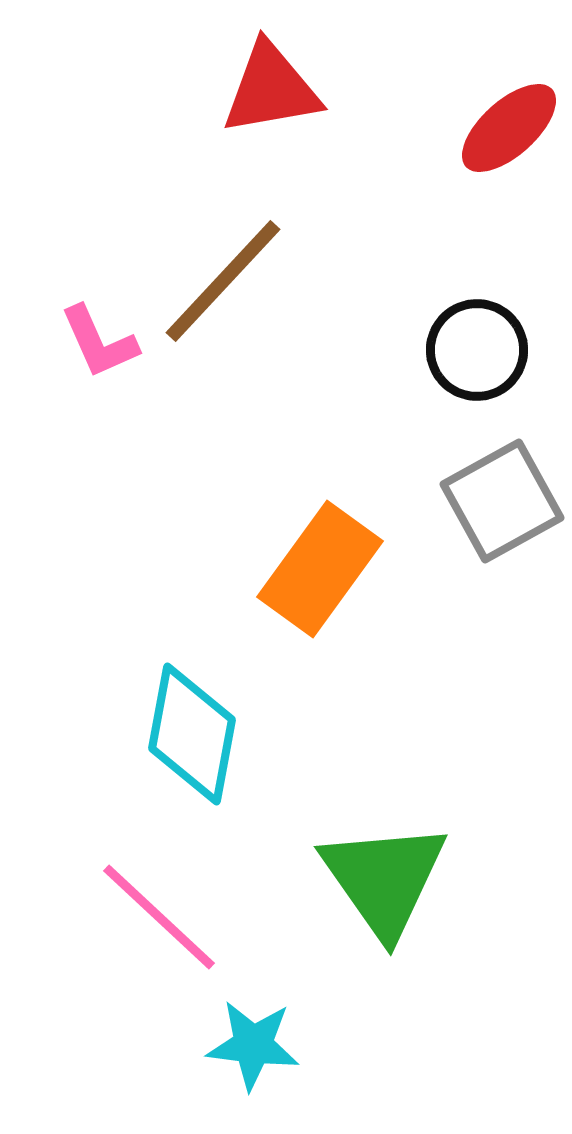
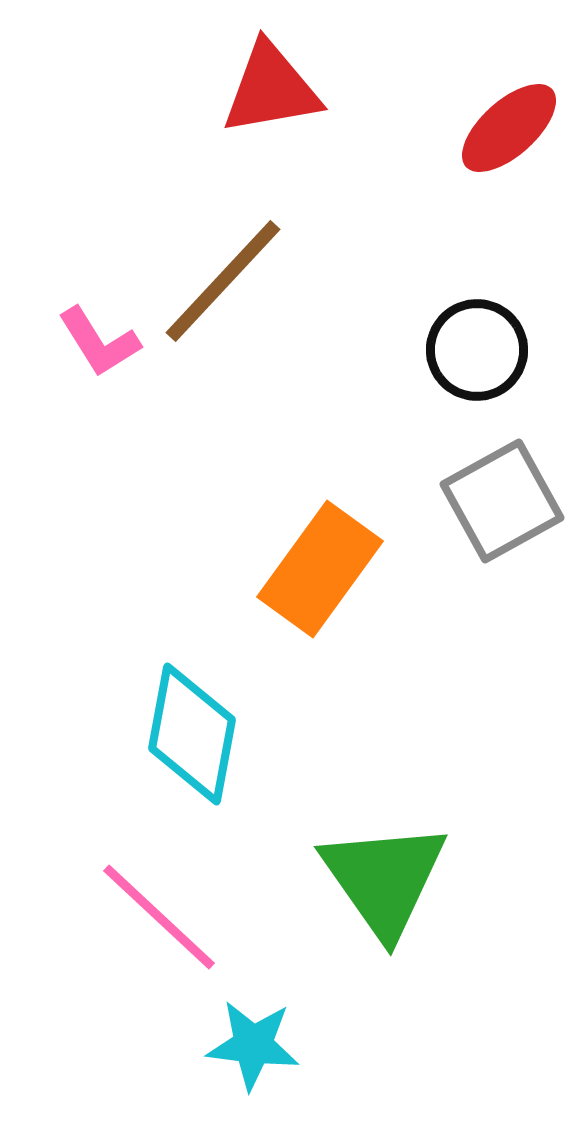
pink L-shape: rotated 8 degrees counterclockwise
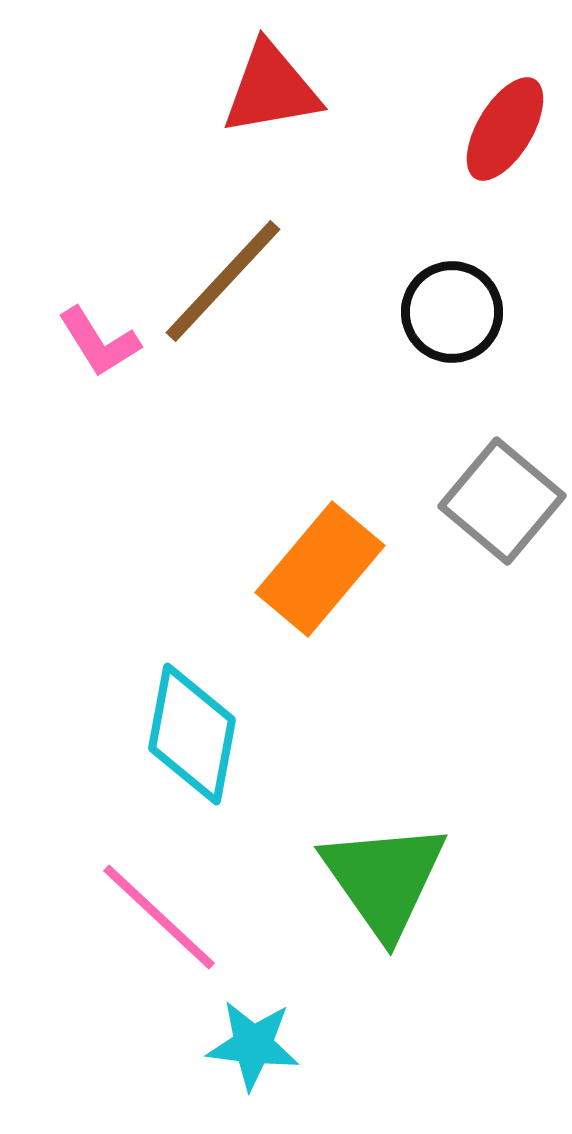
red ellipse: moved 4 px left, 1 px down; rotated 17 degrees counterclockwise
black circle: moved 25 px left, 38 px up
gray square: rotated 21 degrees counterclockwise
orange rectangle: rotated 4 degrees clockwise
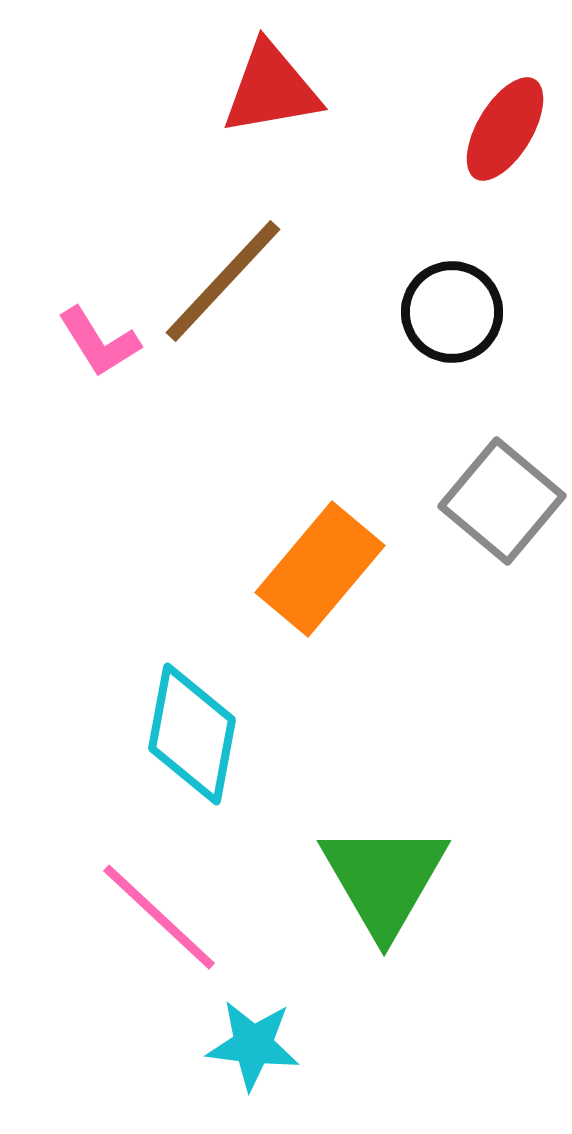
green triangle: rotated 5 degrees clockwise
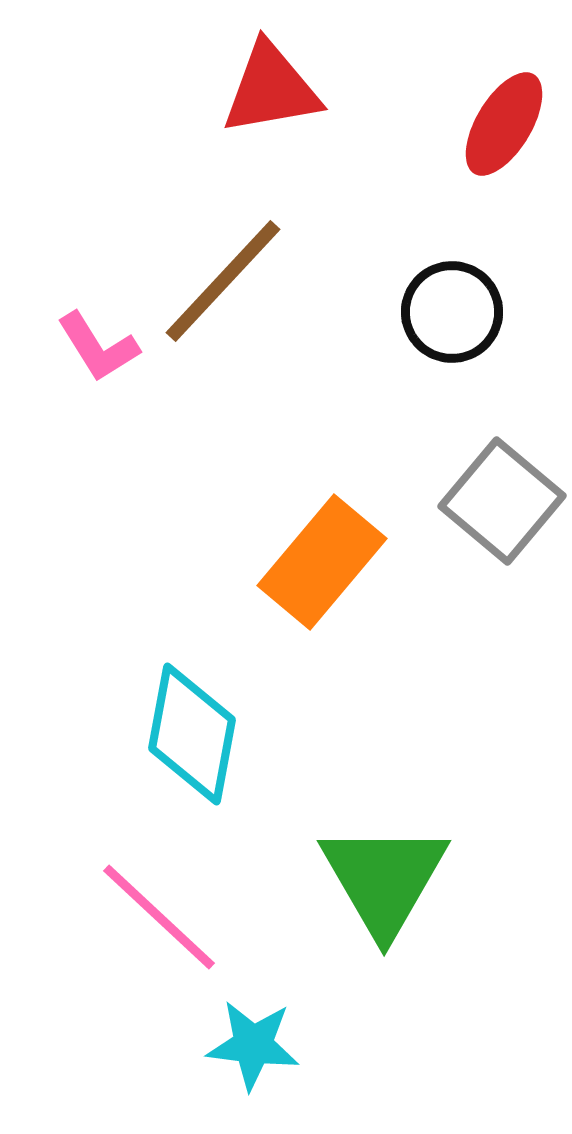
red ellipse: moved 1 px left, 5 px up
pink L-shape: moved 1 px left, 5 px down
orange rectangle: moved 2 px right, 7 px up
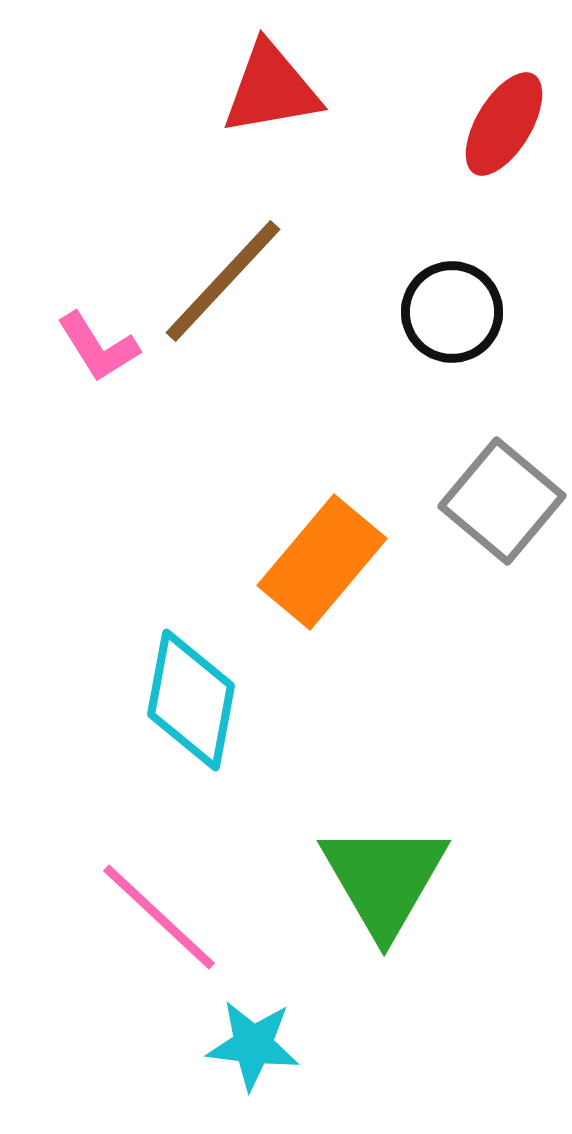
cyan diamond: moved 1 px left, 34 px up
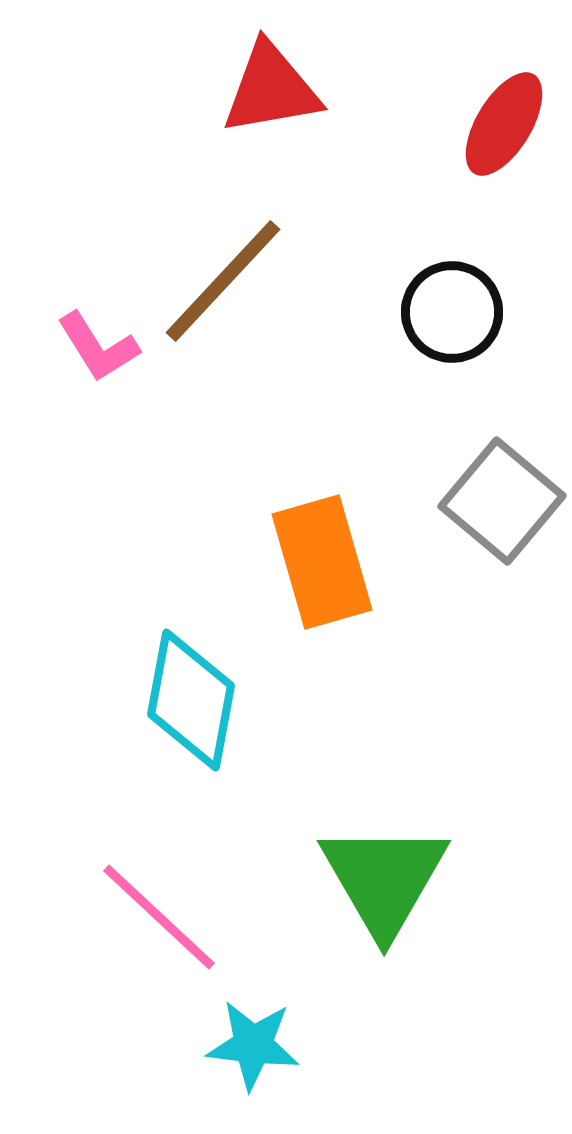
orange rectangle: rotated 56 degrees counterclockwise
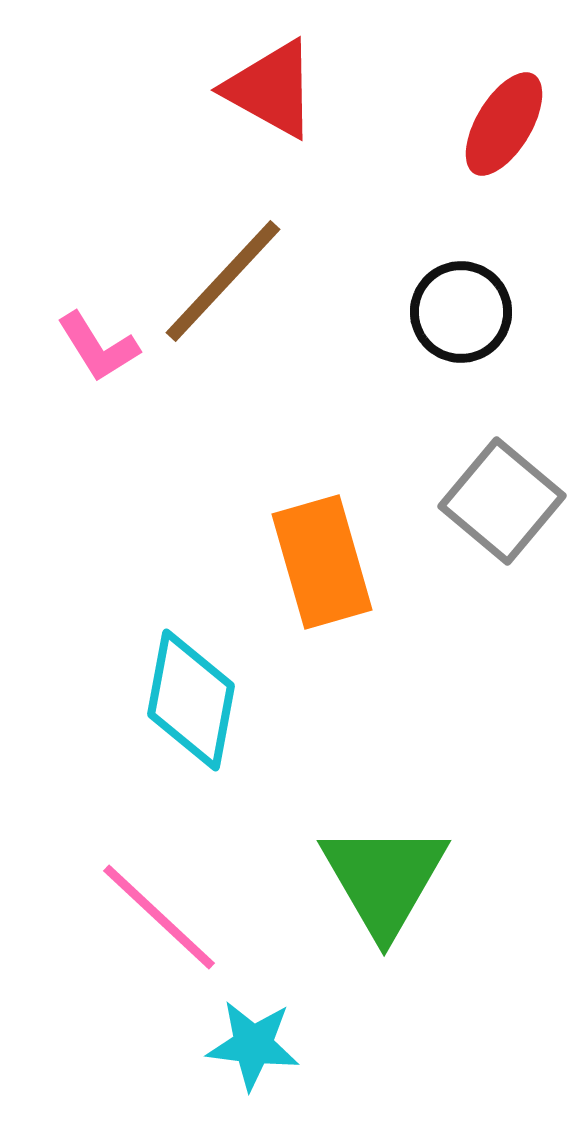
red triangle: rotated 39 degrees clockwise
black circle: moved 9 px right
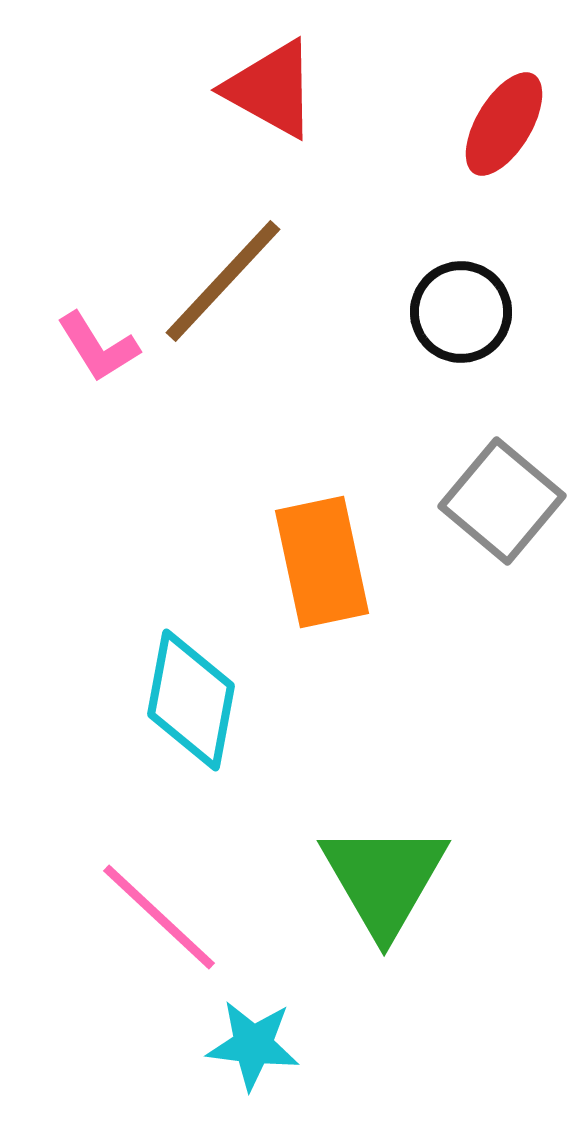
orange rectangle: rotated 4 degrees clockwise
